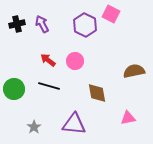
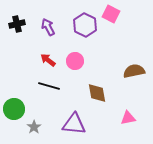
purple arrow: moved 6 px right, 3 px down
green circle: moved 20 px down
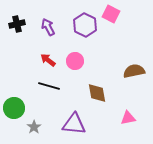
green circle: moved 1 px up
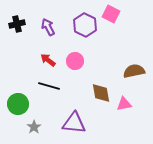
brown diamond: moved 4 px right
green circle: moved 4 px right, 4 px up
pink triangle: moved 4 px left, 14 px up
purple triangle: moved 1 px up
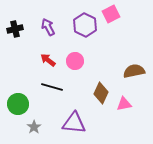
pink square: rotated 36 degrees clockwise
black cross: moved 2 px left, 5 px down
black line: moved 3 px right, 1 px down
brown diamond: rotated 35 degrees clockwise
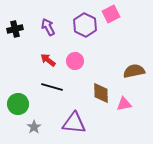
brown diamond: rotated 25 degrees counterclockwise
